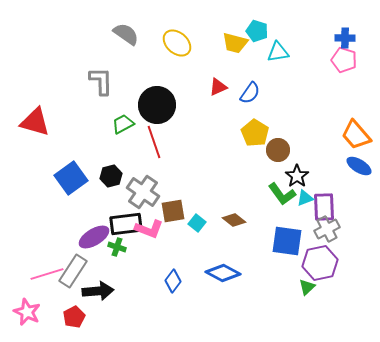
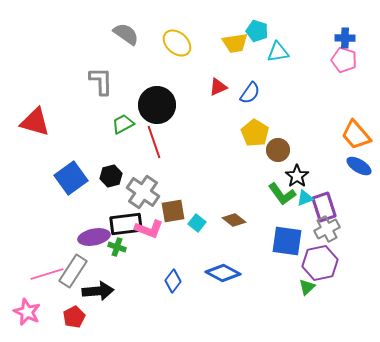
yellow trapezoid at (235, 43): rotated 24 degrees counterclockwise
purple rectangle at (324, 207): rotated 16 degrees counterclockwise
purple ellipse at (94, 237): rotated 20 degrees clockwise
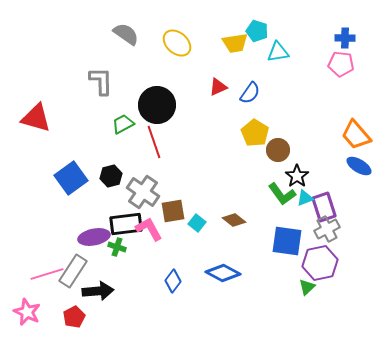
pink pentagon at (344, 60): moved 3 px left, 4 px down; rotated 10 degrees counterclockwise
red triangle at (35, 122): moved 1 px right, 4 px up
pink L-shape at (149, 229): rotated 140 degrees counterclockwise
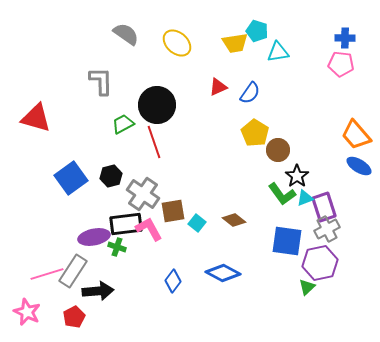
gray cross at (143, 192): moved 2 px down
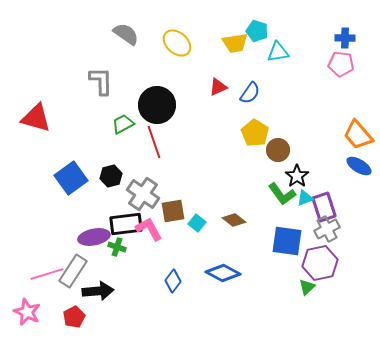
orange trapezoid at (356, 135): moved 2 px right
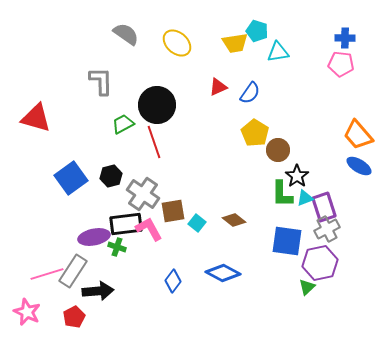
green L-shape at (282, 194): rotated 36 degrees clockwise
